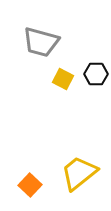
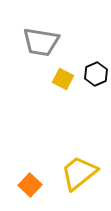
gray trapezoid: rotated 6 degrees counterclockwise
black hexagon: rotated 25 degrees counterclockwise
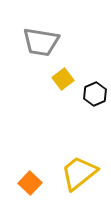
black hexagon: moved 1 px left, 20 px down
yellow square: rotated 25 degrees clockwise
orange square: moved 2 px up
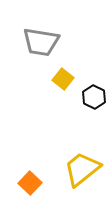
yellow square: rotated 15 degrees counterclockwise
black hexagon: moved 1 px left, 3 px down; rotated 10 degrees counterclockwise
yellow trapezoid: moved 3 px right, 4 px up
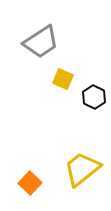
gray trapezoid: rotated 42 degrees counterclockwise
yellow square: rotated 15 degrees counterclockwise
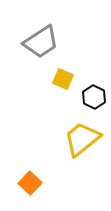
yellow trapezoid: moved 30 px up
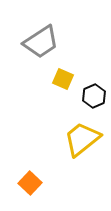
black hexagon: moved 1 px up; rotated 10 degrees clockwise
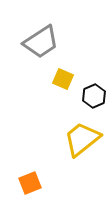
orange square: rotated 25 degrees clockwise
